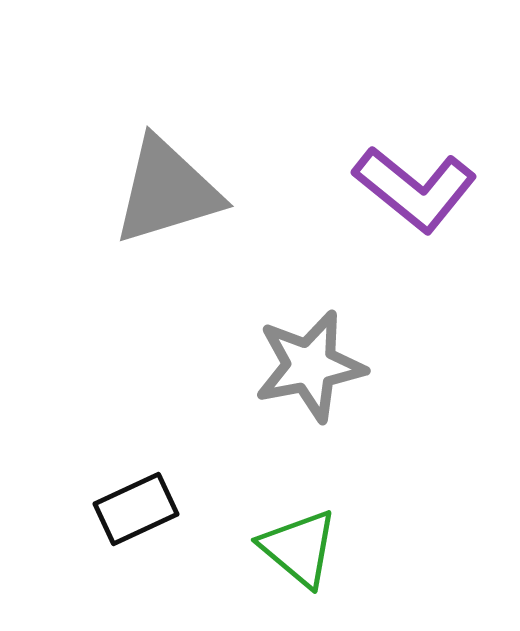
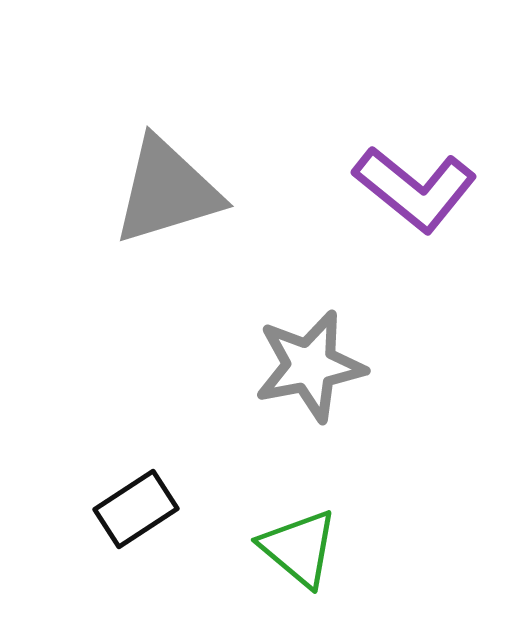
black rectangle: rotated 8 degrees counterclockwise
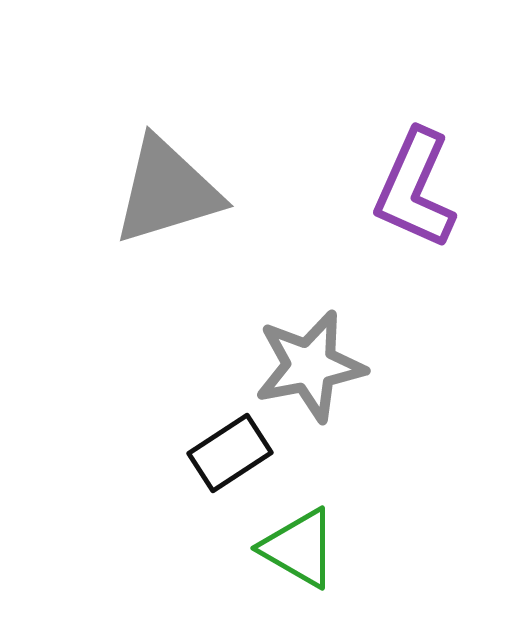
purple L-shape: rotated 75 degrees clockwise
black rectangle: moved 94 px right, 56 px up
green triangle: rotated 10 degrees counterclockwise
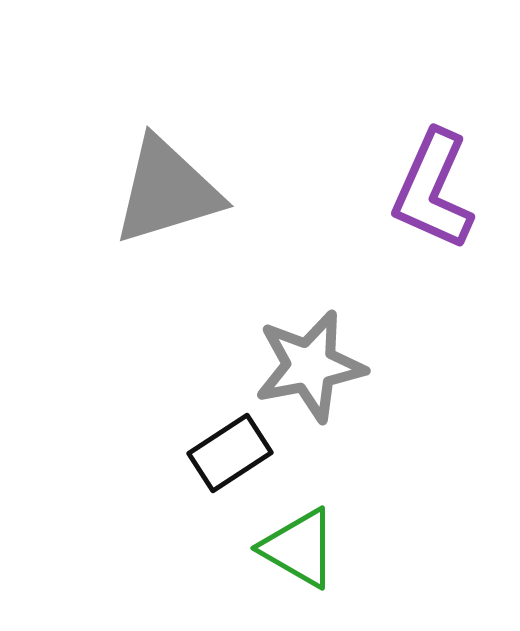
purple L-shape: moved 18 px right, 1 px down
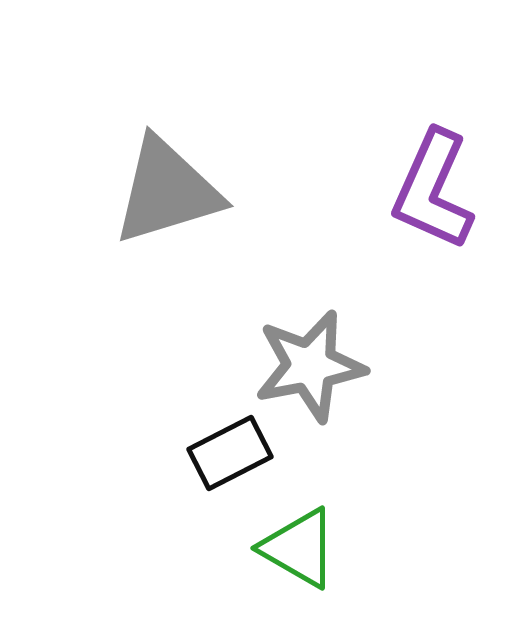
black rectangle: rotated 6 degrees clockwise
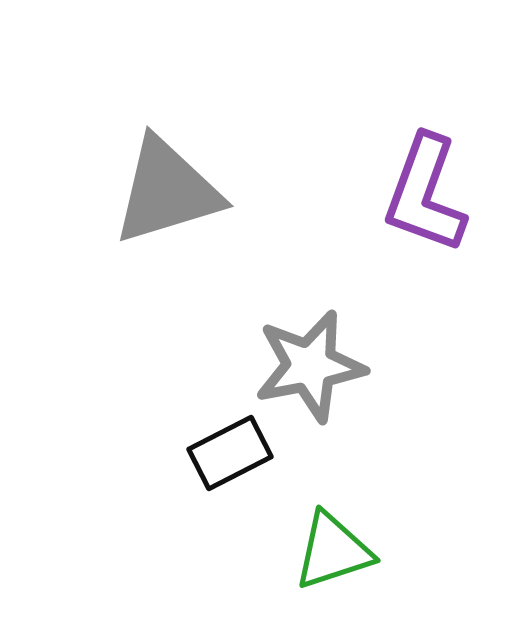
purple L-shape: moved 8 px left, 4 px down; rotated 4 degrees counterclockwise
green triangle: moved 34 px right, 3 px down; rotated 48 degrees counterclockwise
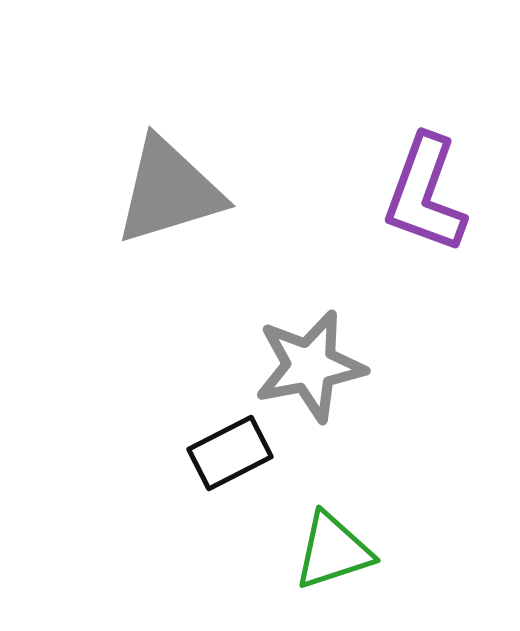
gray triangle: moved 2 px right
